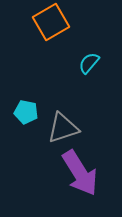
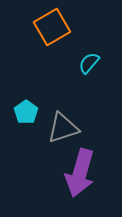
orange square: moved 1 px right, 5 px down
cyan pentagon: rotated 25 degrees clockwise
purple arrow: rotated 48 degrees clockwise
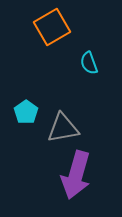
cyan semicircle: rotated 60 degrees counterclockwise
gray triangle: rotated 8 degrees clockwise
purple arrow: moved 4 px left, 2 px down
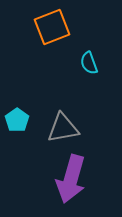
orange square: rotated 9 degrees clockwise
cyan pentagon: moved 9 px left, 8 px down
purple arrow: moved 5 px left, 4 px down
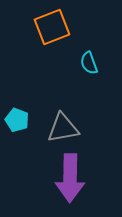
cyan pentagon: rotated 15 degrees counterclockwise
purple arrow: moved 1 px left, 1 px up; rotated 15 degrees counterclockwise
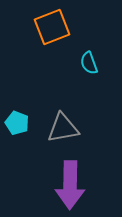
cyan pentagon: moved 3 px down
purple arrow: moved 7 px down
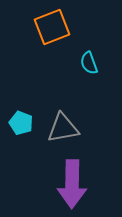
cyan pentagon: moved 4 px right
purple arrow: moved 2 px right, 1 px up
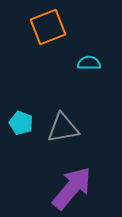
orange square: moved 4 px left
cyan semicircle: rotated 110 degrees clockwise
purple arrow: moved 4 px down; rotated 141 degrees counterclockwise
